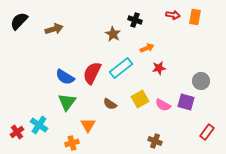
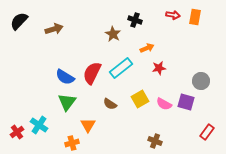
pink semicircle: moved 1 px right, 1 px up
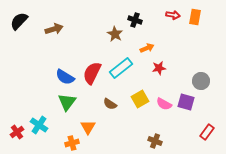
brown star: moved 2 px right
orange triangle: moved 2 px down
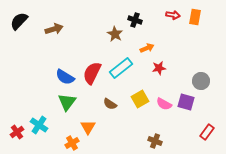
orange cross: rotated 16 degrees counterclockwise
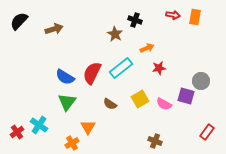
purple square: moved 6 px up
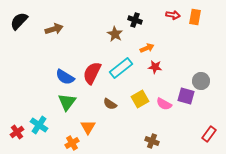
red star: moved 4 px left, 1 px up; rotated 16 degrees clockwise
red rectangle: moved 2 px right, 2 px down
brown cross: moved 3 px left
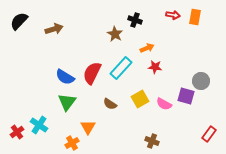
cyan rectangle: rotated 10 degrees counterclockwise
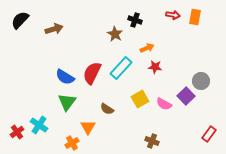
black semicircle: moved 1 px right, 1 px up
purple square: rotated 30 degrees clockwise
brown semicircle: moved 3 px left, 5 px down
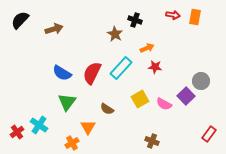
blue semicircle: moved 3 px left, 4 px up
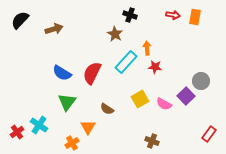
black cross: moved 5 px left, 5 px up
orange arrow: rotated 72 degrees counterclockwise
cyan rectangle: moved 5 px right, 6 px up
